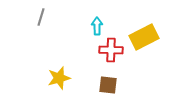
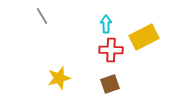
gray line: moved 1 px right, 1 px up; rotated 48 degrees counterclockwise
cyan arrow: moved 9 px right, 2 px up
brown square: moved 2 px right, 1 px up; rotated 24 degrees counterclockwise
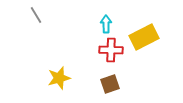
gray line: moved 6 px left, 1 px up
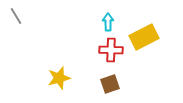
gray line: moved 20 px left, 1 px down
cyan arrow: moved 2 px right, 2 px up
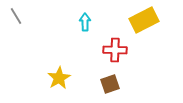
cyan arrow: moved 23 px left
yellow rectangle: moved 17 px up
red cross: moved 4 px right
yellow star: rotated 15 degrees counterclockwise
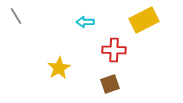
cyan arrow: rotated 90 degrees counterclockwise
red cross: moved 1 px left
yellow star: moved 10 px up
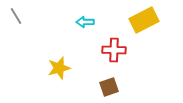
yellow star: rotated 15 degrees clockwise
brown square: moved 1 px left, 3 px down
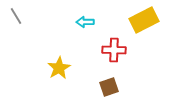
yellow star: rotated 15 degrees counterclockwise
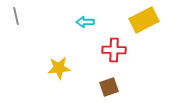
gray line: rotated 18 degrees clockwise
yellow star: rotated 25 degrees clockwise
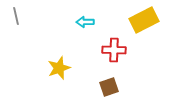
yellow star: rotated 15 degrees counterclockwise
